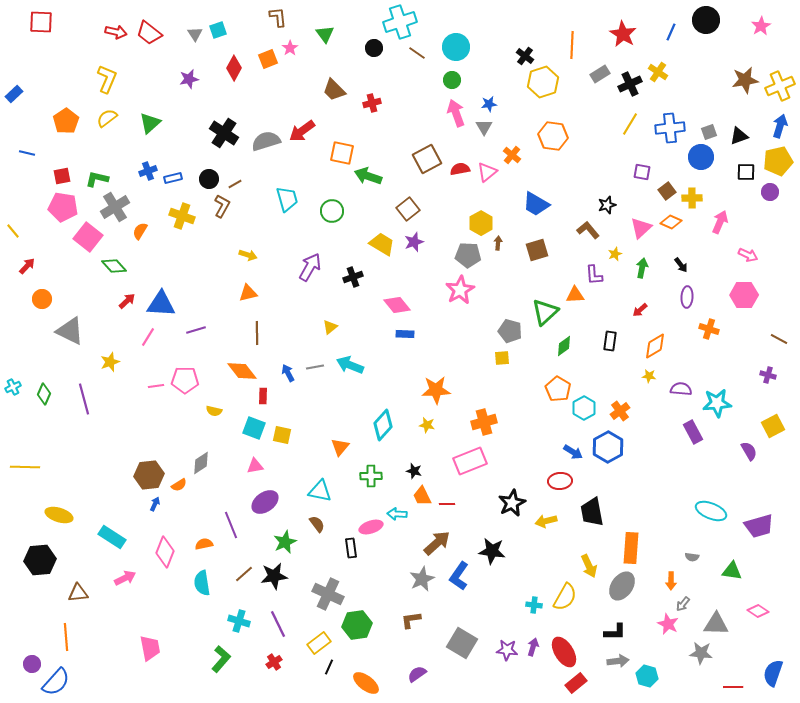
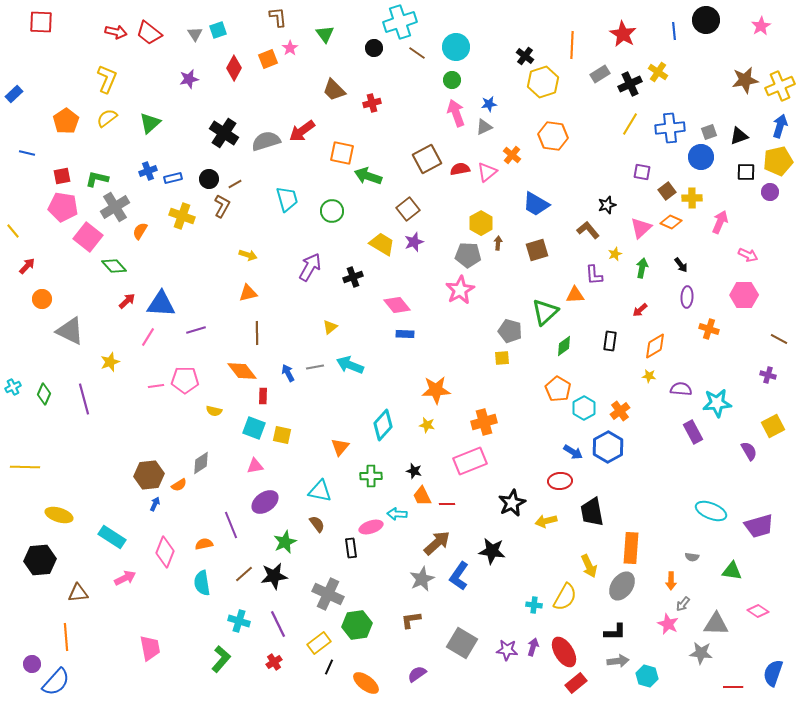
blue line at (671, 32): moved 3 px right, 1 px up; rotated 30 degrees counterclockwise
gray triangle at (484, 127): rotated 36 degrees clockwise
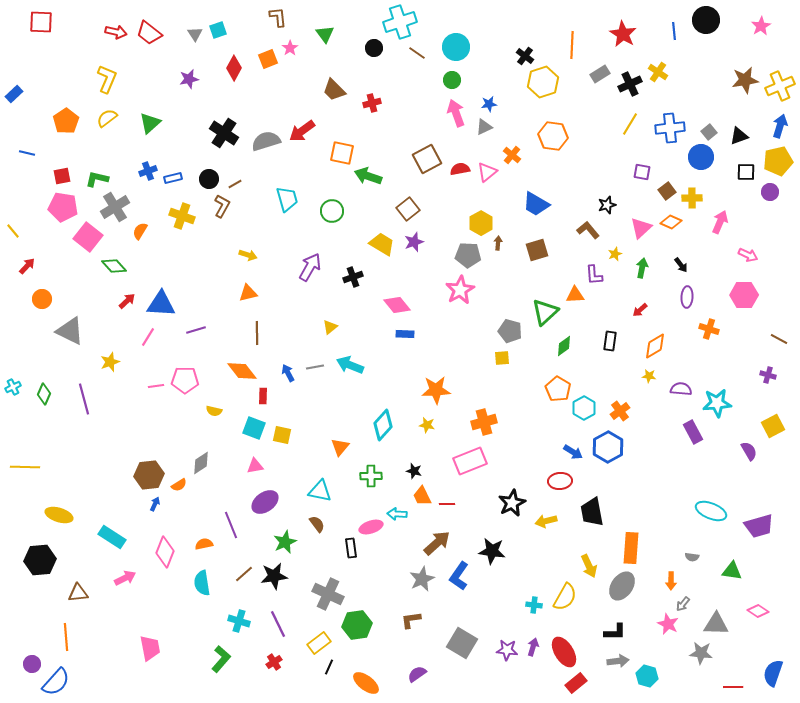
gray square at (709, 132): rotated 21 degrees counterclockwise
